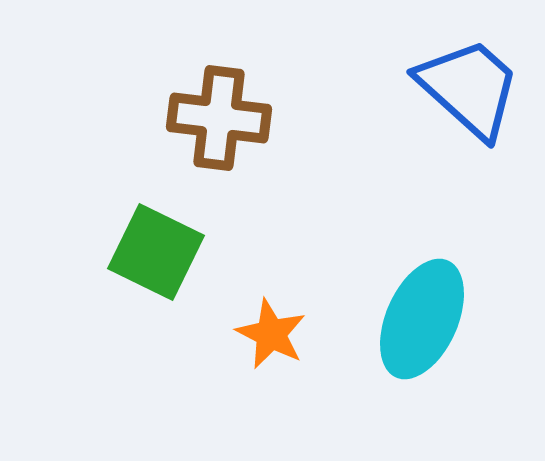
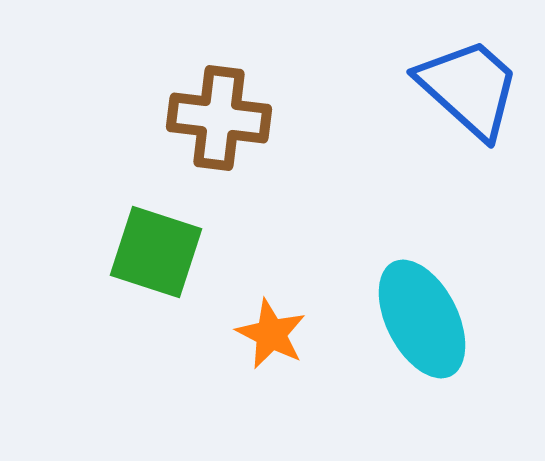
green square: rotated 8 degrees counterclockwise
cyan ellipse: rotated 51 degrees counterclockwise
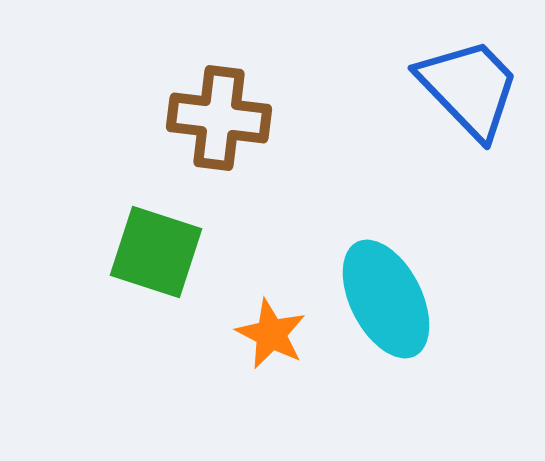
blue trapezoid: rotated 4 degrees clockwise
cyan ellipse: moved 36 px left, 20 px up
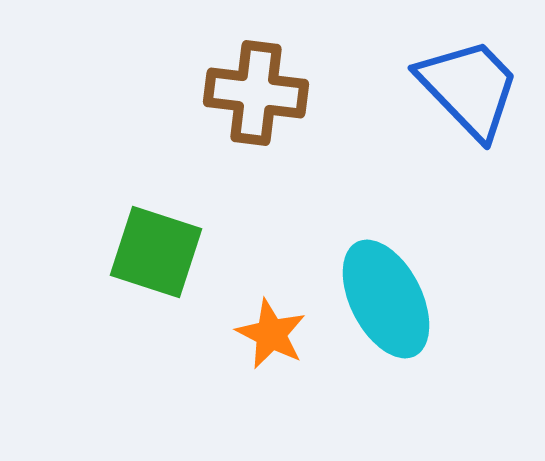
brown cross: moved 37 px right, 25 px up
